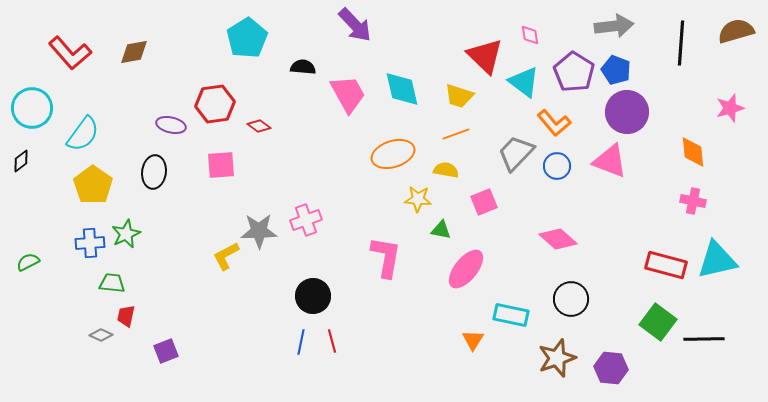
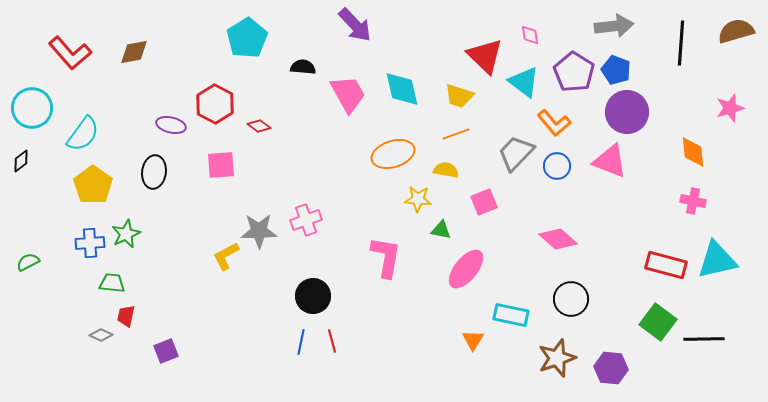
red hexagon at (215, 104): rotated 24 degrees counterclockwise
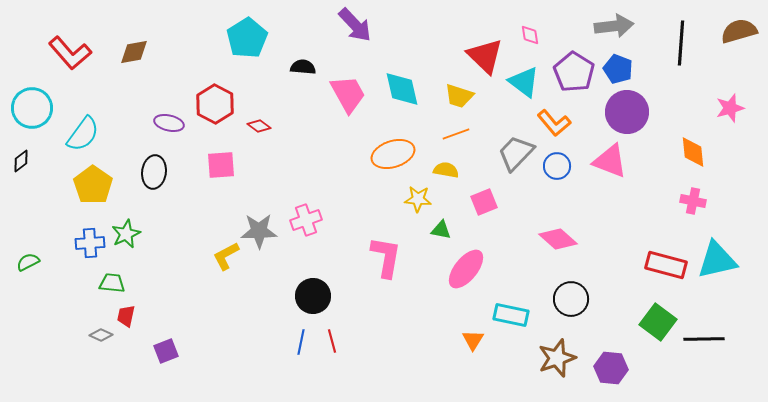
brown semicircle at (736, 31): moved 3 px right
blue pentagon at (616, 70): moved 2 px right, 1 px up
purple ellipse at (171, 125): moved 2 px left, 2 px up
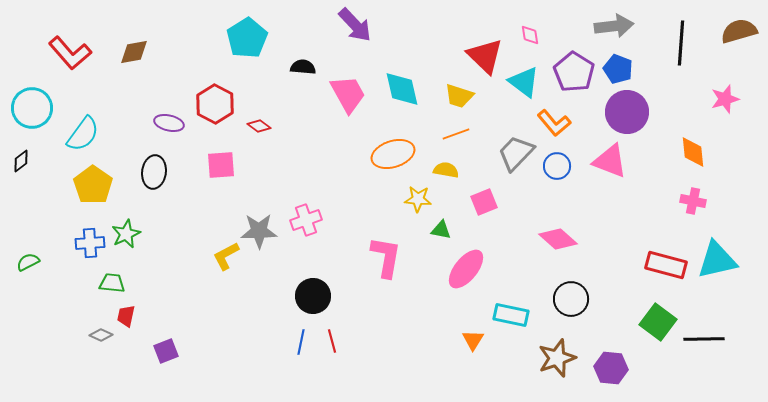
pink star at (730, 108): moved 5 px left, 9 px up
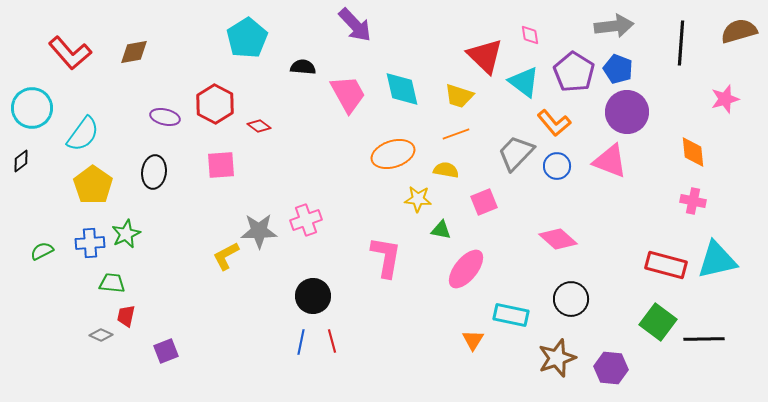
purple ellipse at (169, 123): moved 4 px left, 6 px up
green semicircle at (28, 262): moved 14 px right, 11 px up
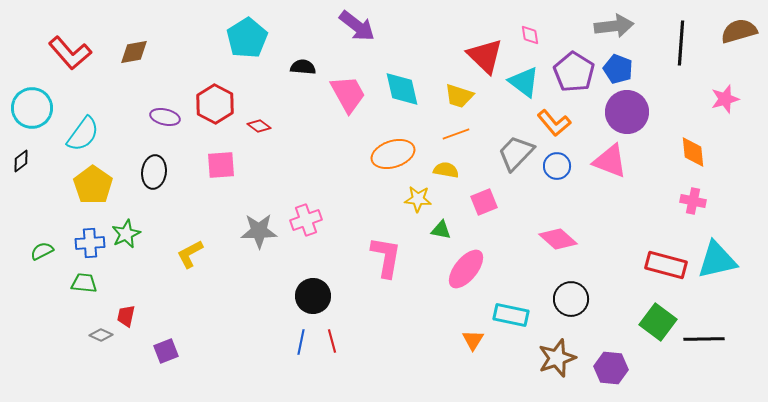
purple arrow at (355, 25): moved 2 px right, 1 px down; rotated 9 degrees counterclockwise
yellow L-shape at (226, 256): moved 36 px left, 2 px up
green trapezoid at (112, 283): moved 28 px left
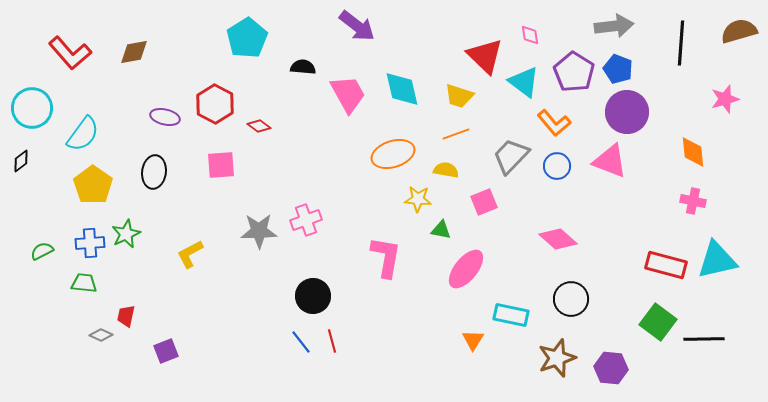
gray trapezoid at (516, 153): moved 5 px left, 3 px down
blue line at (301, 342): rotated 50 degrees counterclockwise
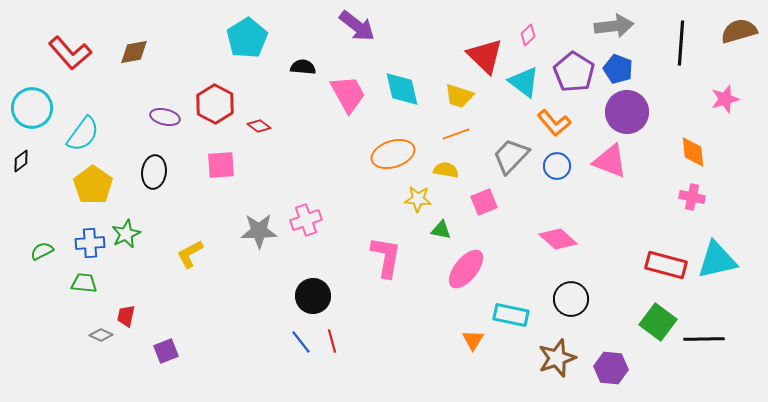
pink diamond at (530, 35): moved 2 px left; rotated 55 degrees clockwise
pink cross at (693, 201): moved 1 px left, 4 px up
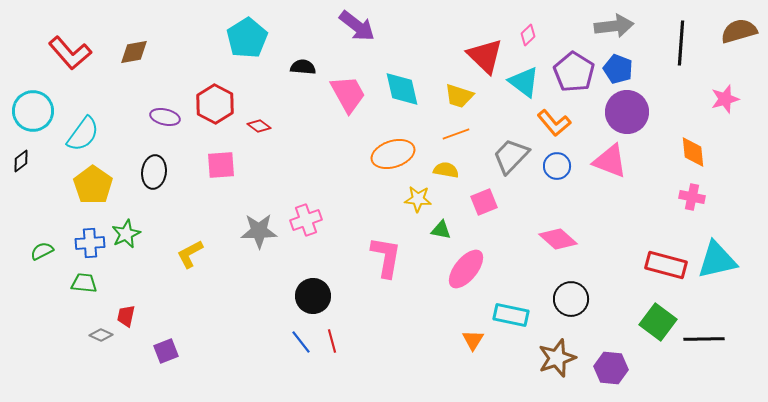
cyan circle at (32, 108): moved 1 px right, 3 px down
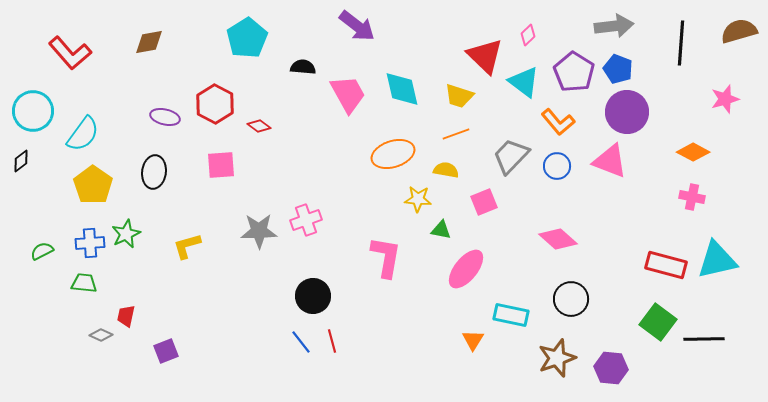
brown diamond at (134, 52): moved 15 px right, 10 px up
orange L-shape at (554, 123): moved 4 px right, 1 px up
orange diamond at (693, 152): rotated 56 degrees counterclockwise
yellow L-shape at (190, 254): moved 3 px left, 8 px up; rotated 12 degrees clockwise
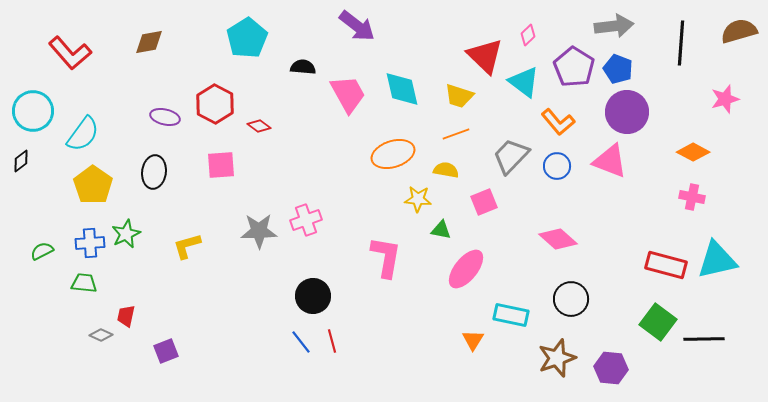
purple pentagon at (574, 72): moved 5 px up
